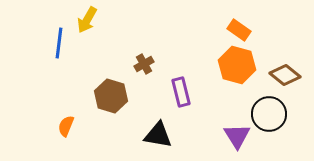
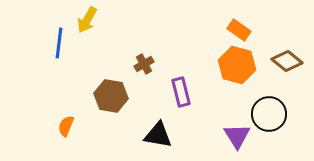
brown diamond: moved 2 px right, 14 px up
brown hexagon: rotated 8 degrees counterclockwise
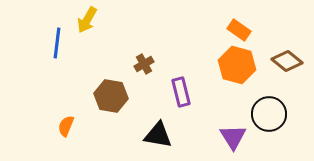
blue line: moved 2 px left
purple triangle: moved 4 px left, 1 px down
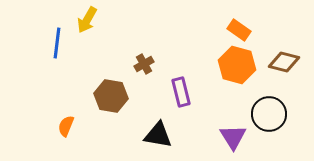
brown diamond: moved 3 px left, 1 px down; rotated 24 degrees counterclockwise
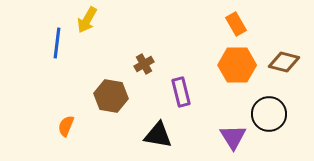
orange rectangle: moved 3 px left, 6 px up; rotated 25 degrees clockwise
orange hexagon: rotated 15 degrees counterclockwise
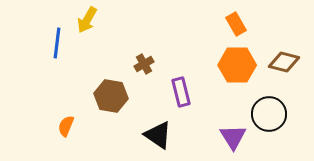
black triangle: rotated 24 degrees clockwise
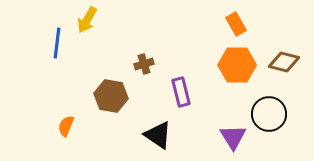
brown cross: rotated 12 degrees clockwise
